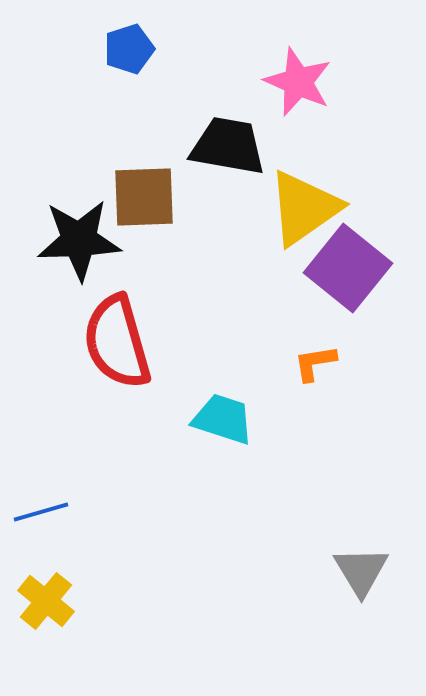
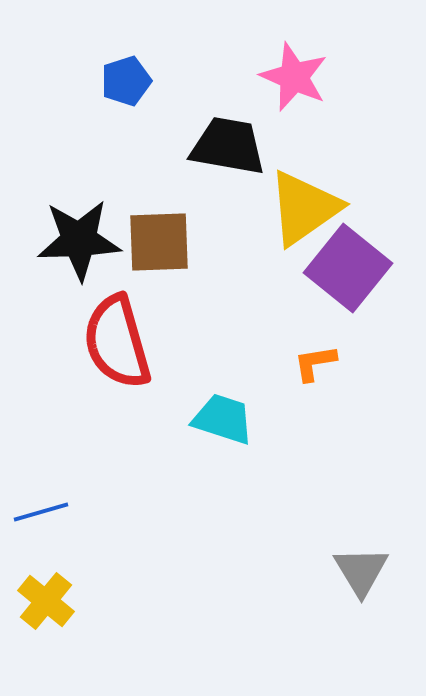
blue pentagon: moved 3 px left, 32 px down
pink star: moved 4 px left, 5 px up
brown square: moved 15 px right, 45 px down
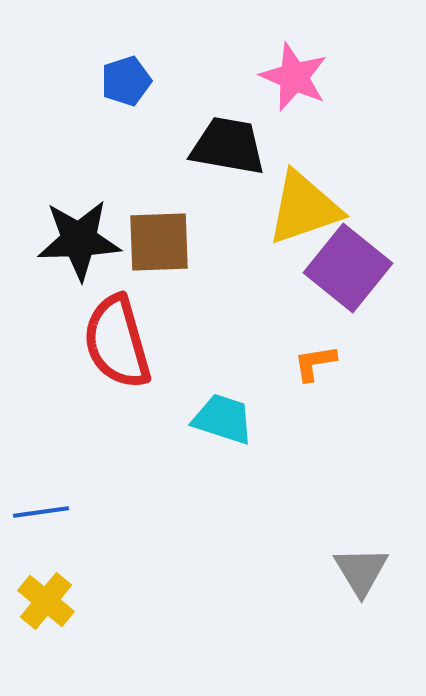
yellow triangle: rotated 16 degrees clockwise
blue line: rotated 8 degrees clockwise
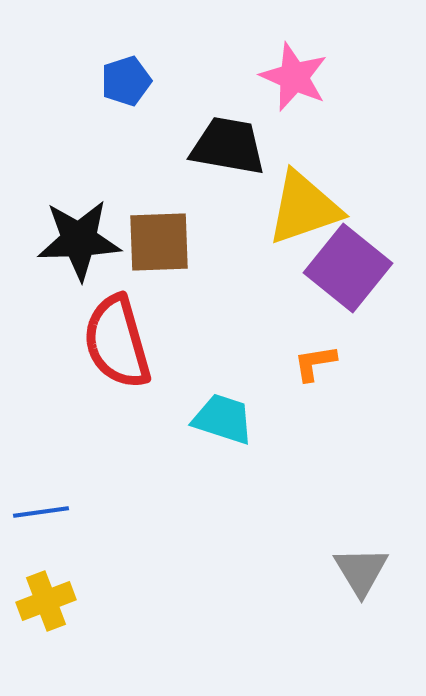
yellow cross: rotated 30 degrees clockwise
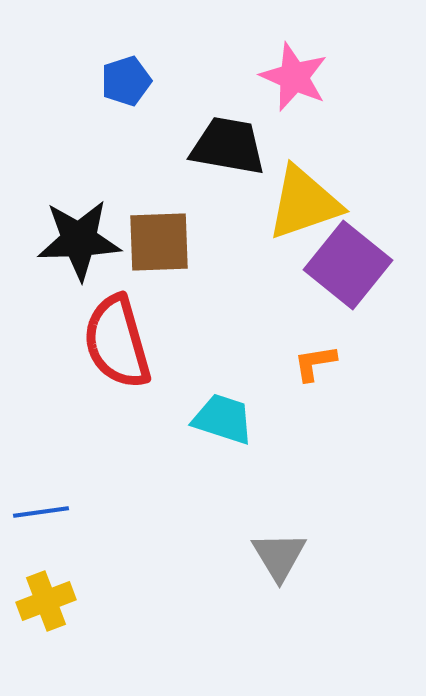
yellow triangle: moved 5 px up
purple square: moved 3 px up
gray triangle: moved 82 px left, 15 px up
